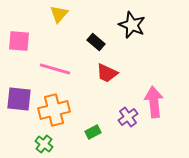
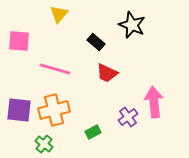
purple square: moved 11 px down
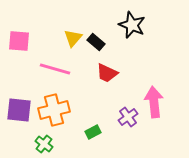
yellow triangle: moved 14 px right, 24 px down
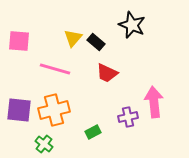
purple cross: rotated 24 degrees clockwise
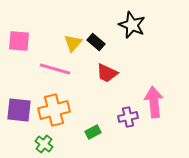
yellow triangle: moved 5 px down
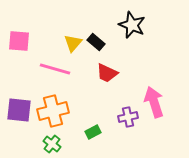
pink arrow: rotated 12 degrees counterclockwise
orange cross: moved 1 px left, 1 px down
green cross: moved 8 px right
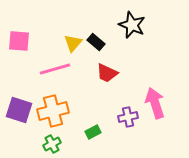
pink line: rotated 32 degrees counterclockwise
pink arrow: moved 1 px right, 1 px down
purple square: rotated 12 degrees clockwise
green cross: rotated 24 degrees clockwise
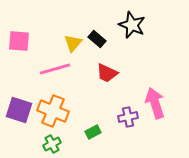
black rectangle: moved 1 px right, 3 px up
orange cross: rotated 36 degrees clockwise
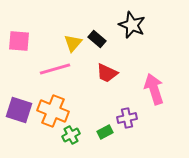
pink arrow: moved 1 px left, 14 px up
purple cross: moved 1 px left, 1 px down
green rectangle: moved 12 px right
green cross: moved 19 px right, 9 px up
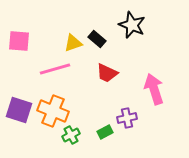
yellow triangle: rotated 30 degrees clockwise
